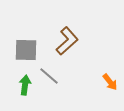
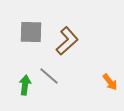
gray square: moved 5 px right, 18 px up
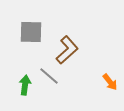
brown L-shape: moved 9 px down
